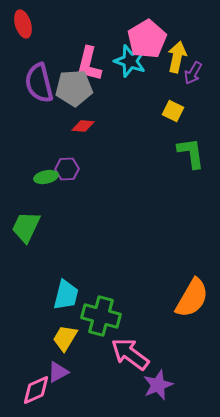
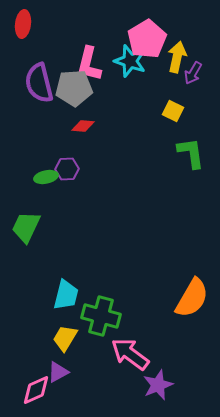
red ellipse: rotated 24 degrees clockwise
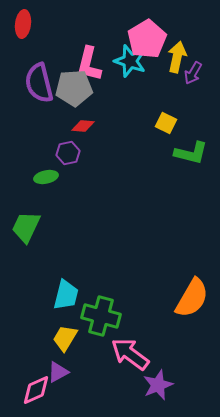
yellow square: moved 7 px left, 12 px down
green L-shape: rotated 112 degrees clockwise
purple hexagon: moved 1 px right, 16 px up; rotated 10 degrees counterclockwise
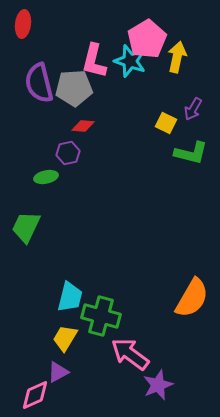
pink L-shape: moved 5 px right, 3 px up
purple arrow: moved 36 px down
cyan trapezoid: moved 4 px right, 2 px down
pink diamond: moved 1 px left, 5 px down
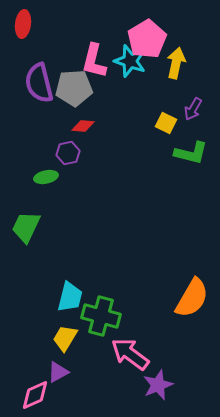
yellow arrow: moved 1 px left, 6 px down
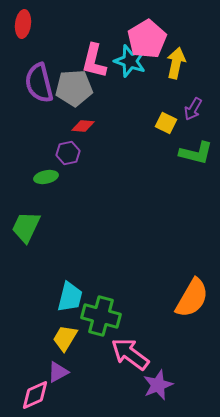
green L-shape: moved 5 px right
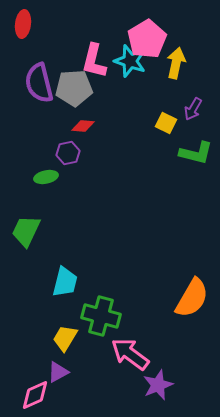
green trapezoid: moved 4 px down
cyan trapezoid: moved 5 px left, 15 px up
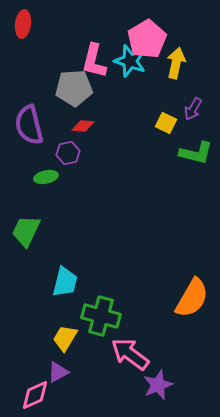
purple semicircle: moved 10 px left, 42 px down
